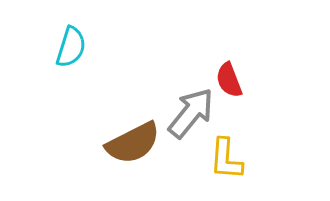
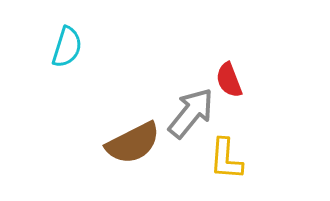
cyan semicircle: moved 4 px left
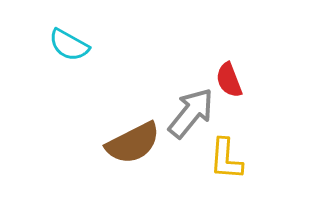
cyan semicircle: moved 2 px right, 2 px up; rotated 102 degrees clockwise
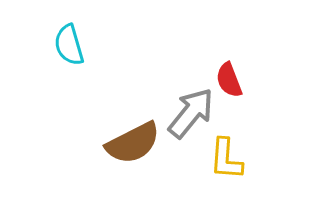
cyan semicircle: rotated 45 degrees clockwise
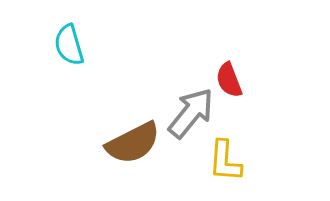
yellow L-shape: moved 1 px left, 2 px down
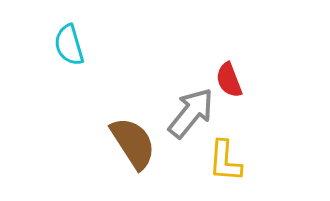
brown semicircle: rotated 96 degrees counterclockwise
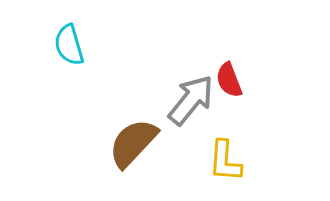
gray arrow: moved 13 px up
brown semicircle: rotated 104 degrees counterclockwise
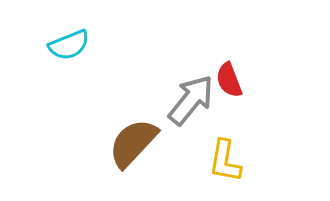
cyan semicircle: rotated 96 degrees counterclockwise
yellow L-shape: rotated 6 degrees clockwise
